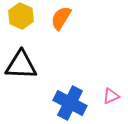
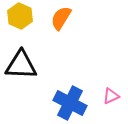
yellow hexagon: moved 1 px left
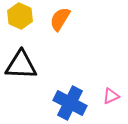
orange semicircle: moved 1 px left, 1 px down
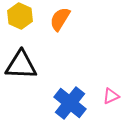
blue cross: rotated 12 degrees clockwise
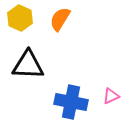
yellow hexagon: moved 2 px down
black triangle: moved 7 px right
blue cross: moved 1 px right, 1 px up; rotated 28 degrees counterclockwise
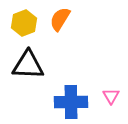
yellow hexagon: moved 4 px right, 5 px down; rotated 15 degrees clockwise
pink triangle: rotated 36 degrees counterclockwise
blue cross: rotated 12 degrees counterclockwise
